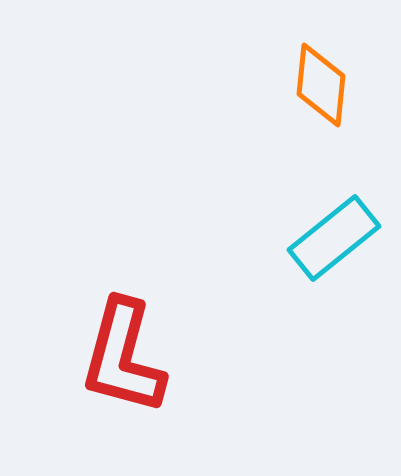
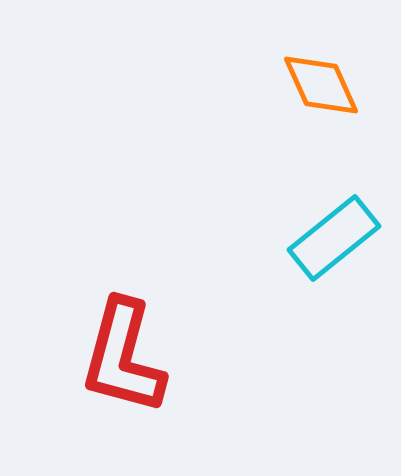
orange diamond: rotated 30 degrees counterclockwise
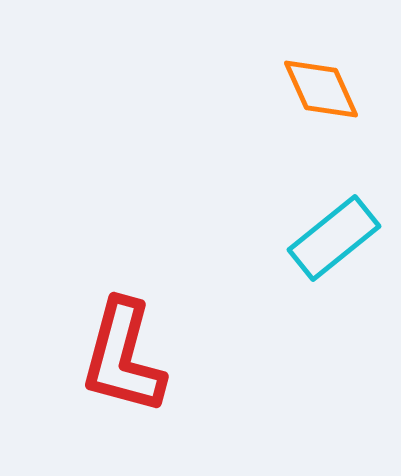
orange diamond: moved 4 px down
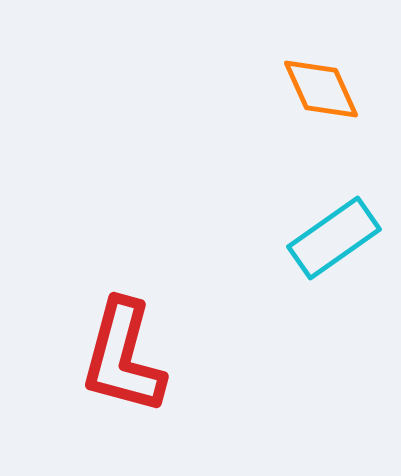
cyan rectangle: rotated 4 degrees clockwise
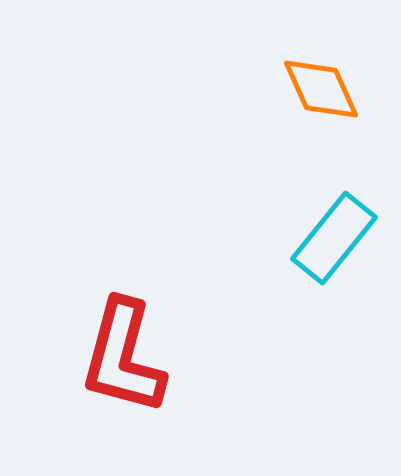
cyan rectangle: rotated 16 degrees counterclockwise
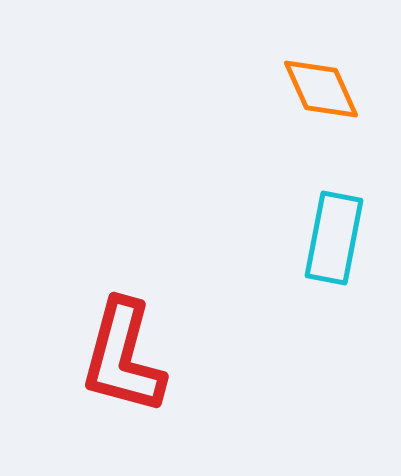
cyan rectangle: rotated 28 degrees counterclockwise
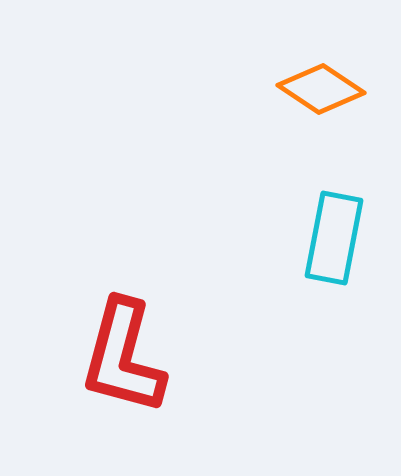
orange diamond: rotated 32 degrees counterclockwise
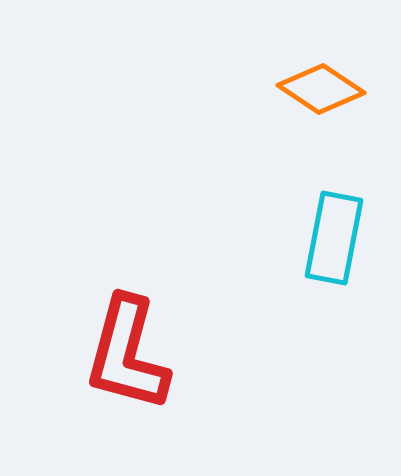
red L-shape: moved 4 px right, 3 px up
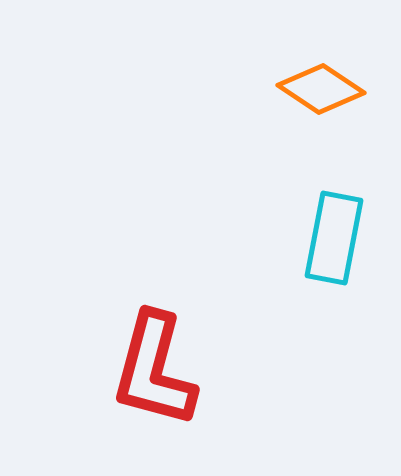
red L-shape: moved 27 px right, 16 px down
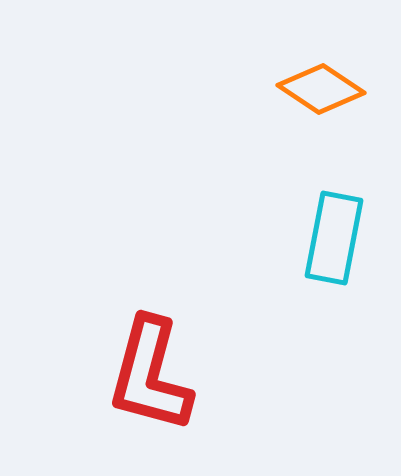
red L-shape: moved 4 px left, 5 px down
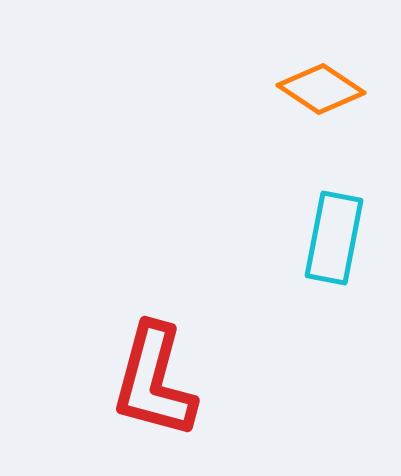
red L-shape: moved 4 px right, 6 px down
